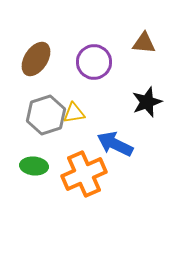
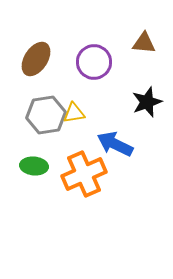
gray hexagon: rotated 9 degrees clockwise
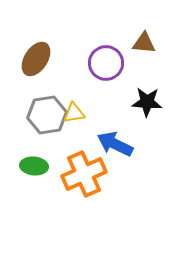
purple circle: moved 12 px right, 1 px down
black star: rotated 24 degrees clockwise
gray hexagon: moved 1 px right
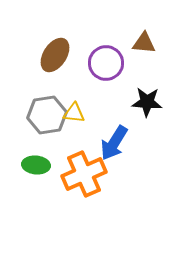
brown ellipse: moved 19 px right, 4 px up
yellow triangle: rotated 15 degrees clockwise
blue arrow: moved 1 px left, 1 px up; rotated 84 degrees counterclockwise
green ellipse: moved 2 px right, 1 px up
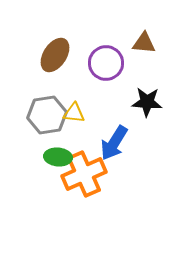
green ellipse: moved 22 px right, 8 px up
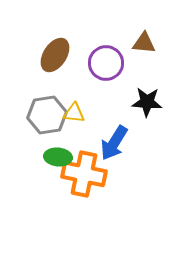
orange cross: rotated 36 degrees clockwise
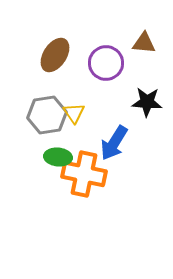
yellow triangle: rotated 50 degrees clockwise
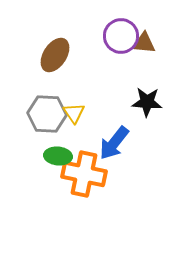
purple circle: moved 15 px right, 27 px up
gray hexagon: moved 1 px up; rotated 12 degrees clockwise
blue arrow: rotated 6 degrees clockwise
green ellipse: moved 1 px up
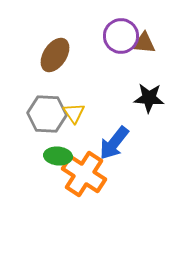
black star: moved 2 px right, 4 px up
orange cross: rotated 21 degrees clockwise
